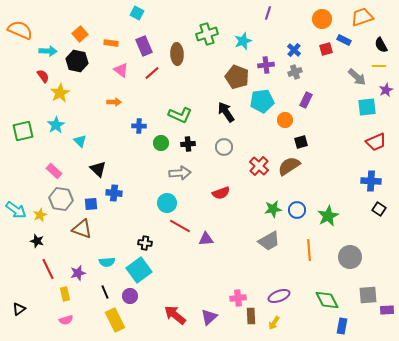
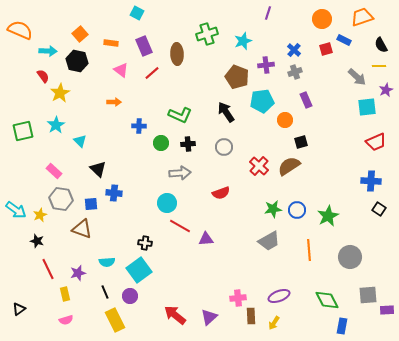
purple rectangle at (306, 100): rotated 49 degrees counterclockwise
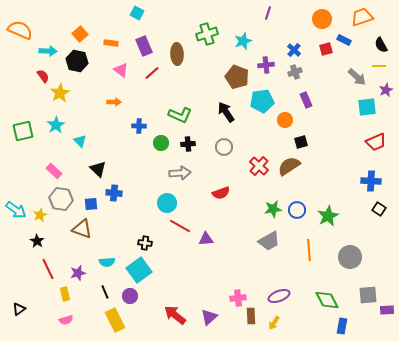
black star at (37, 241): rotated 16 degrees clockwise
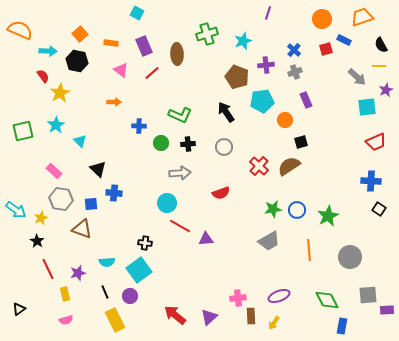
yellow star at (40, 215): moved 1 px right, 3 px down
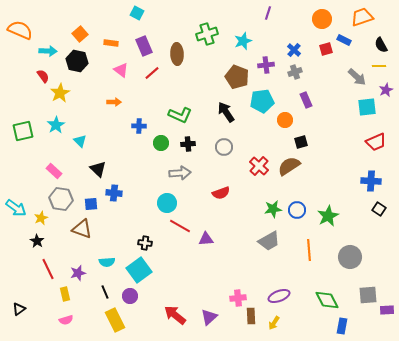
cyan arrow at (16, 210): moved 2 px up
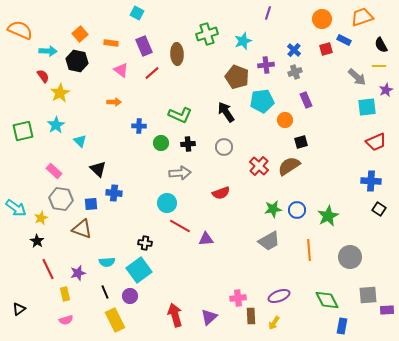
red arrow at (175, 315): rotated 35 degrees clockwise
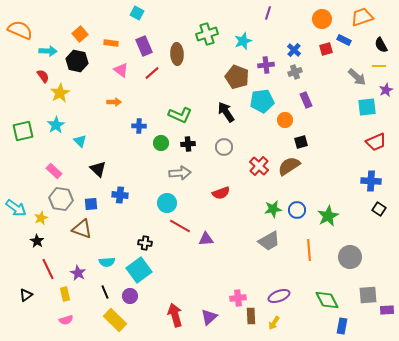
blue cross at (114, 193): moved 6 px right, 2 px down
purple star at (78, 273): rotated 28 degrees counterclockwise
black triangle at (19, 309): moved 7 px right, 14 px up
yellow rectangle at (115, 320): rotated 20 degrees counterclockwise
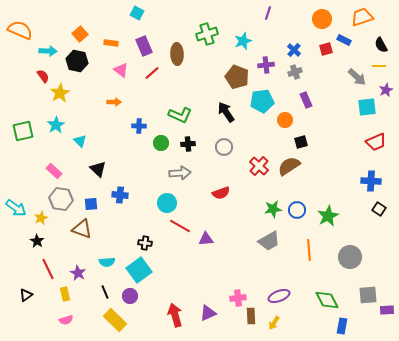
purple triangle at (209, 317): moved 1 px left, 4 px up; rotated 18 degrees clockwise
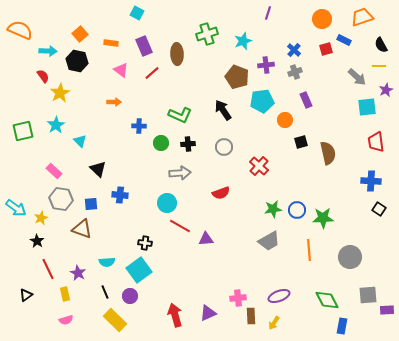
black arrow at (226, 112): moved 3 px left, 2 px up
red trapezoid at (376, 142): rotated 105 degrees clockwise
brown semicircle at (289, 166): moved 39 px right, 13 px up; rotated 110 degrees clockwise
green star at (328, 216): moved 5 px left, 2 px down; rotated 25 degrees clockwise
